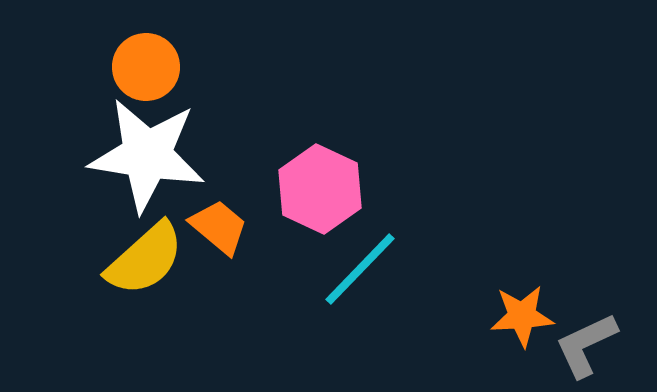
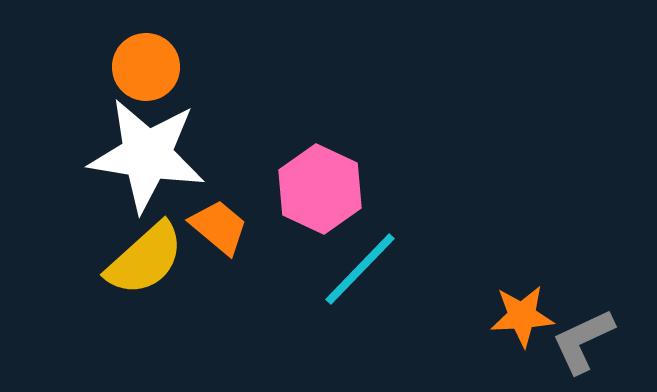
gray L-shape: moved 3 px left, 4 px up
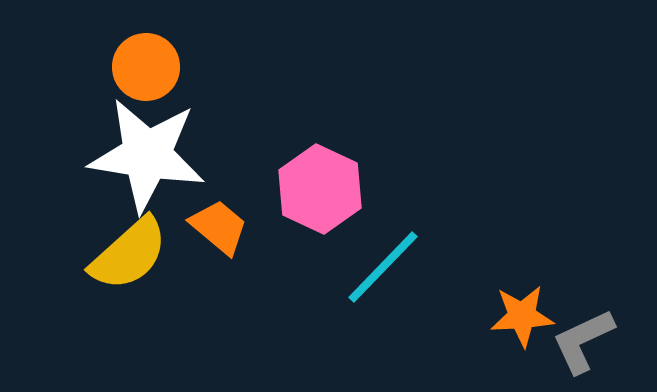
yellow semicircle: moved 16 px left, 5 px up
cyan line: moved 23 px right, 2 px up
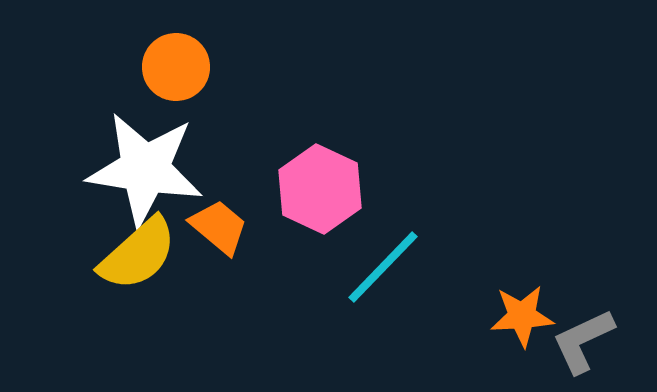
orange circle: moved 30 px right
white star: moved 2 px left, 14 px down
yellow semicircle: moved 9 px right
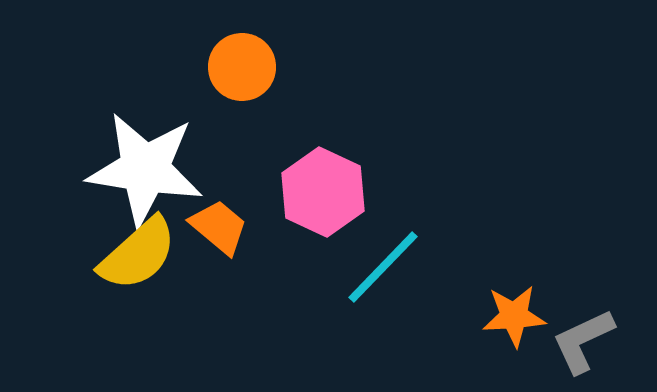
orange circle: moved 66 px right
pink hexagon: moved 3 px right, 3 px down
orange star: moved 8 px left
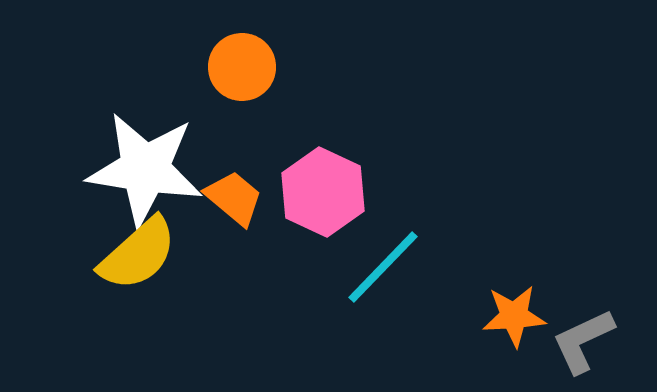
orange trapezoid: moved 15 px right, 29 px up
